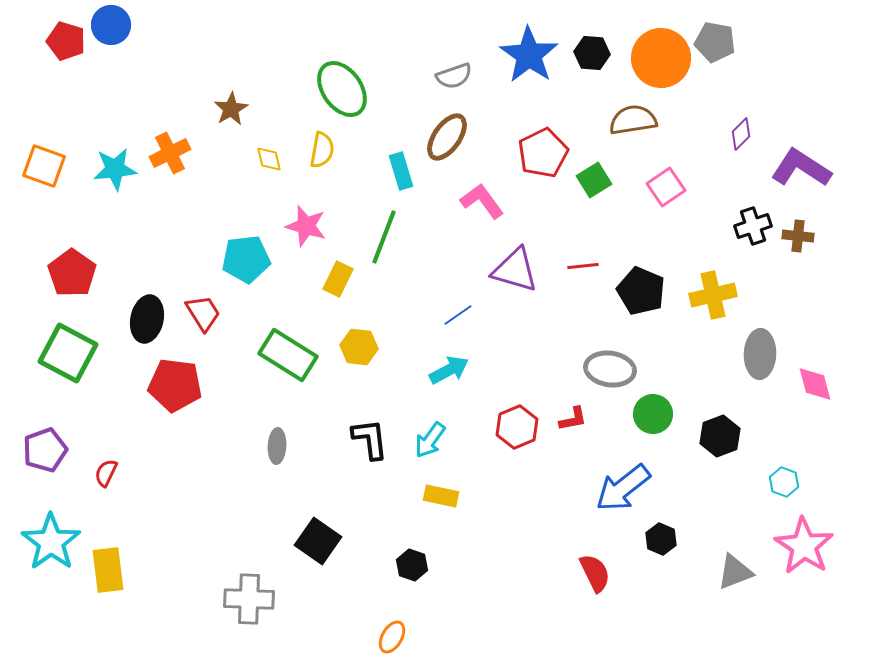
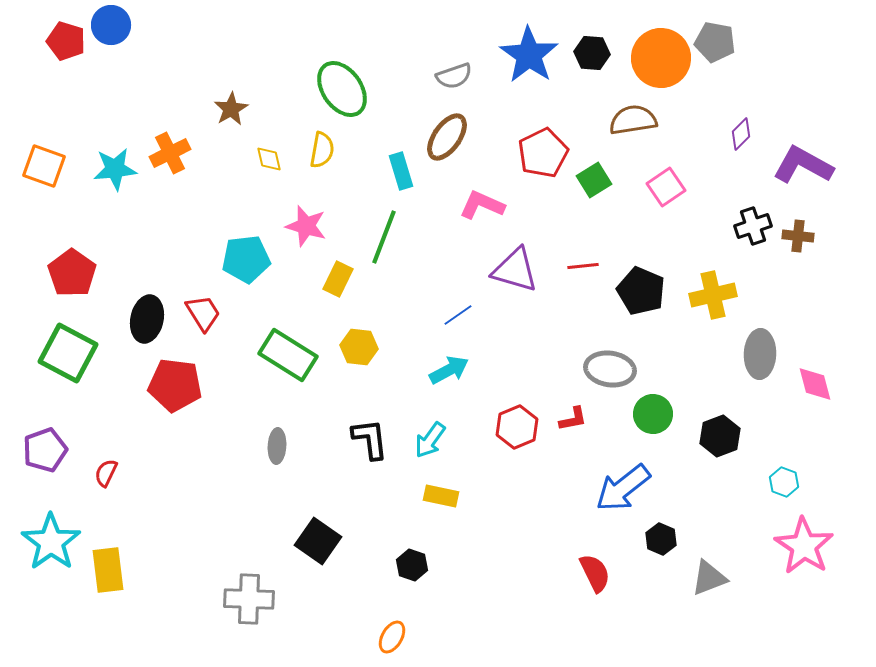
purple L-shape at (801, 168): moved 2 px right, 3 px up; rotated 4 degrees counterclockwise
pink L-shape at (482, 201): moved 4 px down; rotated 30 degrees counterclockwise
gray triangle at (735, 572): moved 26 px left, 6 px down
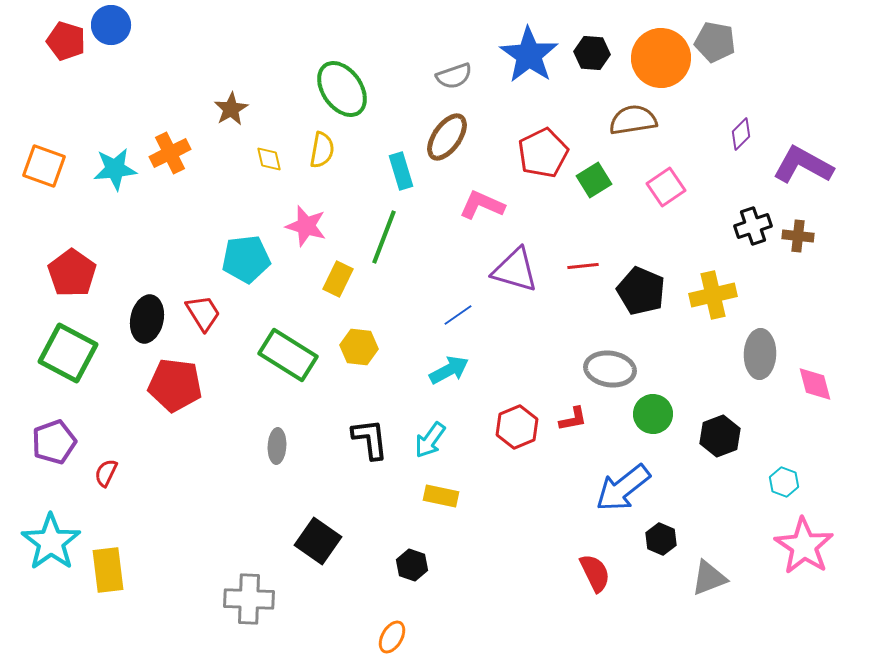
purple pentagon at (45, 450): moved 9 px right, 8 px up
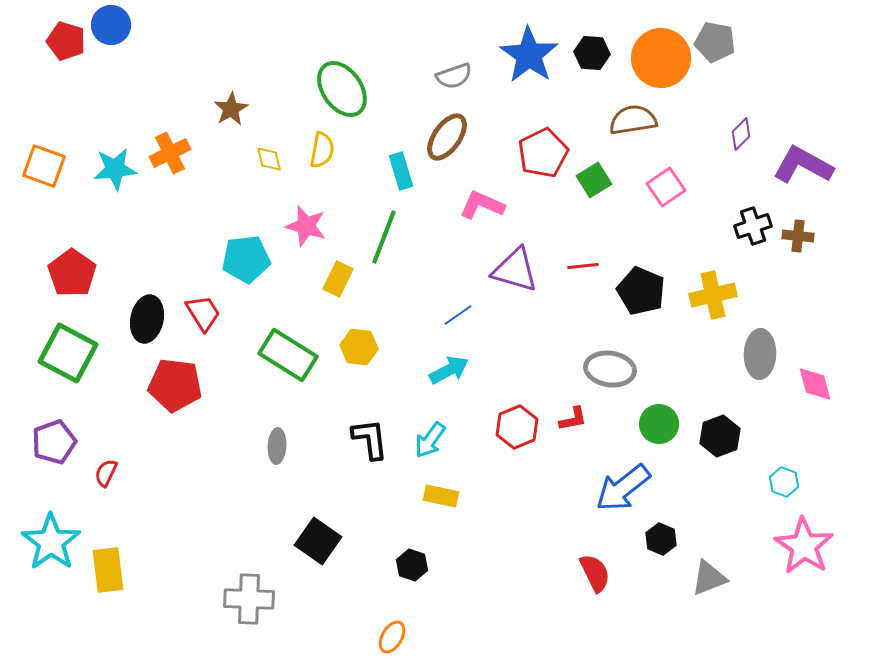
green circle at (653, 414): moved 6 px right, 10 px down
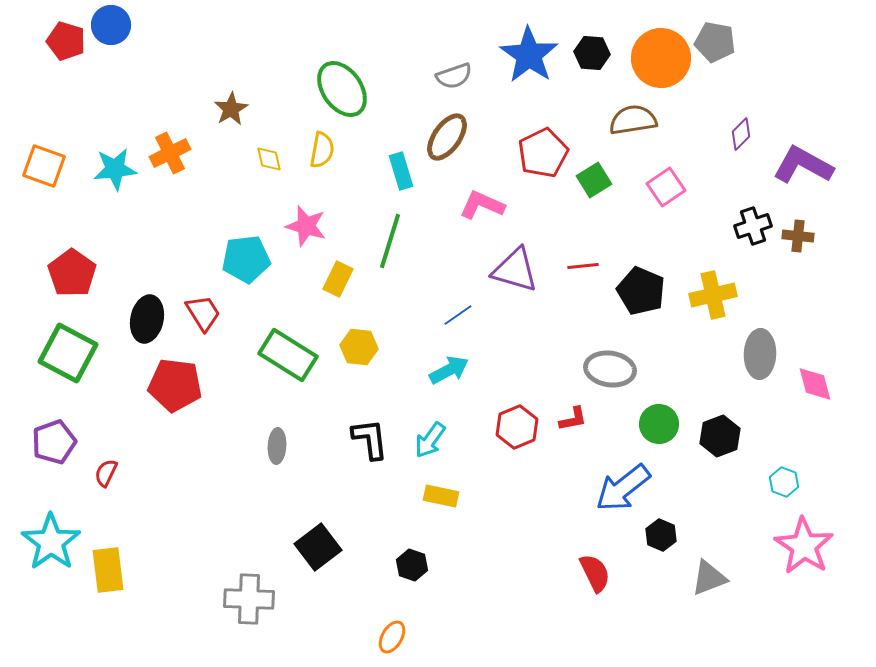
green line at (384, 237): moved 6 px right, 4 px down; rotated 4 degrees counterclockwise
black hexagon at (661, 539): moved 4 px up
black square at (318, 541): moved 6 px down; rotated 18 degrees clockwise
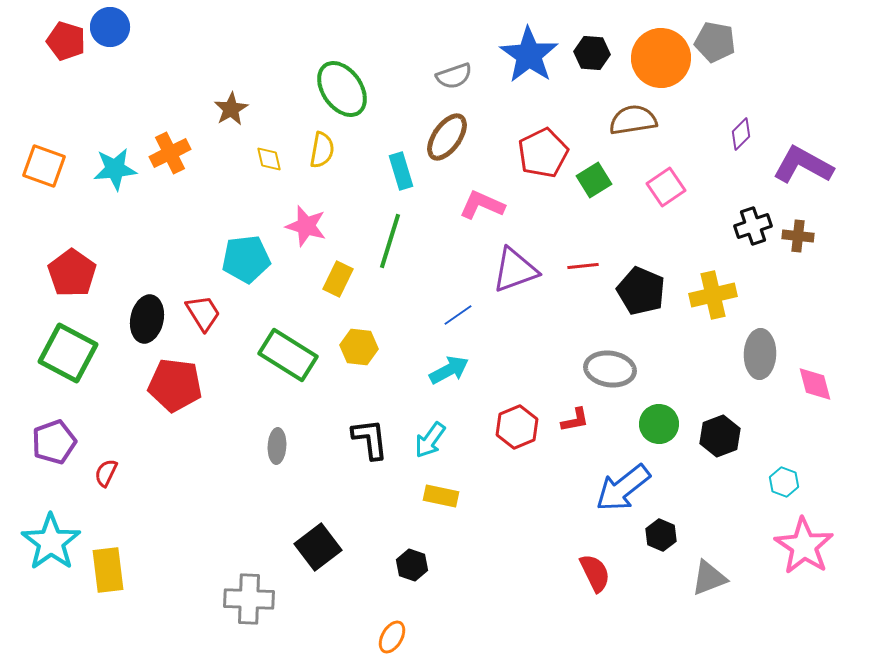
blue circle at (111, 25): moved 1 px left, 2 px down
purple triangle at (515, 270): rotated 36 degrees counterclockwise
red L-shape at (573, 419): moved 2 px right, 1 px down
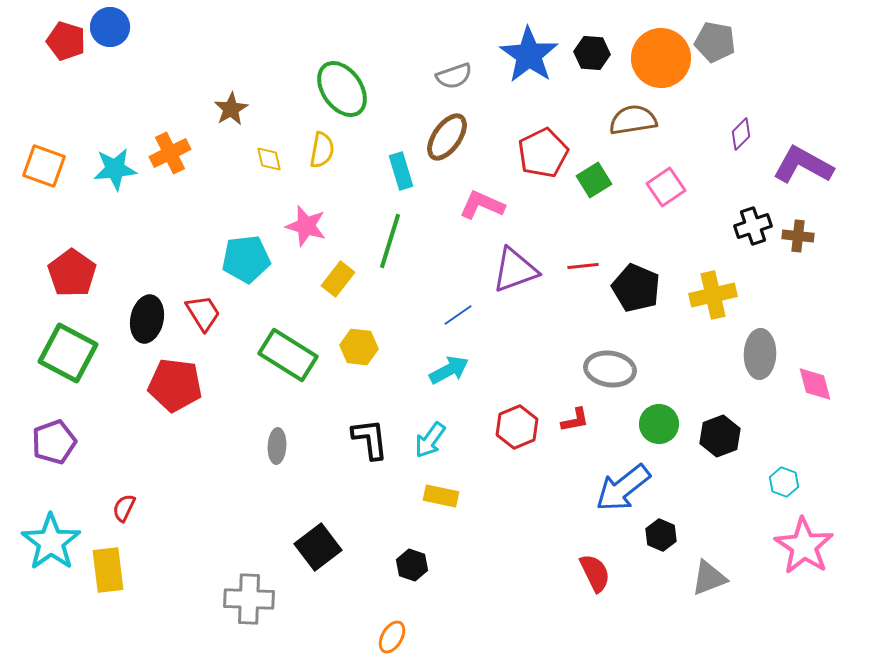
yellow rectangle at (338, 279): rotated 12 degrees clockwise
black pentagon at (641, 291): moved 5 px left, 3 px up
red semicircle at (106, 473): moved 18 px right, 35 px down
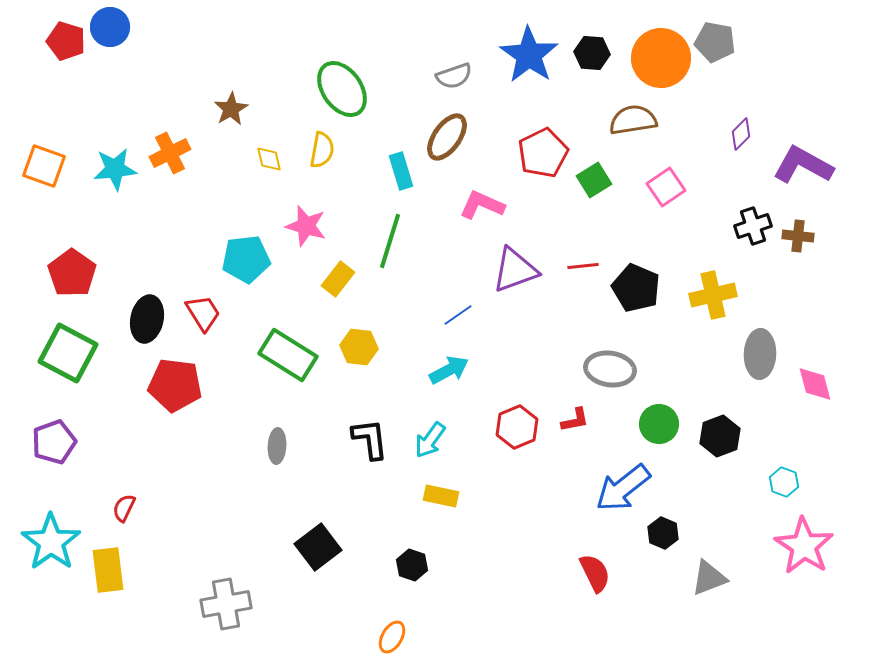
black hexagon at (661, 535): moved 2 px right, 2 px up
gray cross at (249, 599): moved 23 px left, 5 px down; rotated 12 degrees counterclockwise
